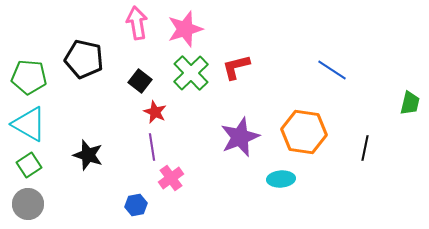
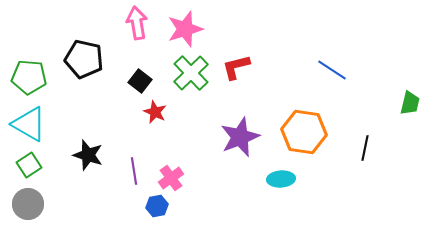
purple line: moved 18 px left, 24 px down
blue hexagon: moved 21 px right, 1 px down
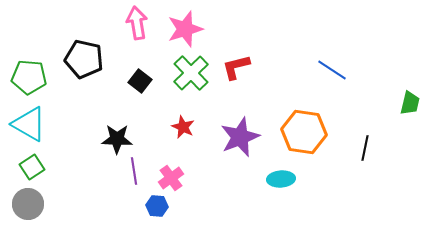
red star: moved 28 px right, 15 px down
black star: moved 29 px right, 16 px up; rotated 16 degrees counterclockwise
green square: moved 3 px right, 2 px down
blue hexagon: rotated 15 degrees clockwise
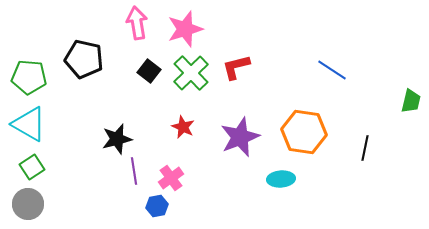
black square: moved 9 px right, 10 px up
green trapezoid: moved 1 px right, 2 px up
black star: rotated 16 degrees counterclockwise
blue hexagon: rotated 15 degrees counterclockwise
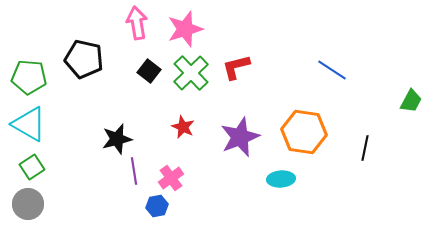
green trapezoid: rotated 15 degrees clockwise
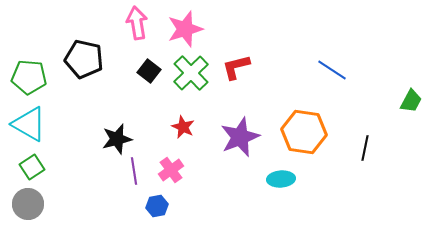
pink cross: moved 8 px up
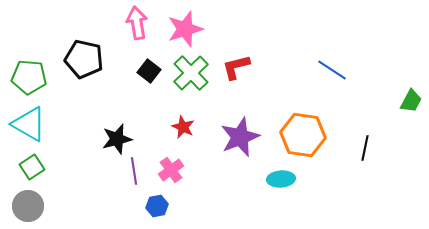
orange hexagon: moved 1 px left, 3 px down
gray circle: moved 2 px down
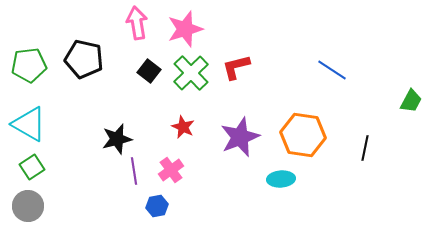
green pentagon: moved 12 px up; rotated 12 degrees counterclockwise
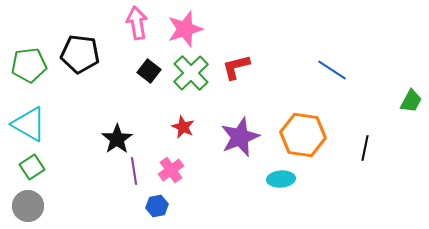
black pentagon: moved 4 px left, 5 px up; rotated 6 degrees counterclockwise
black star: rotated 20 degrees counterclockwise
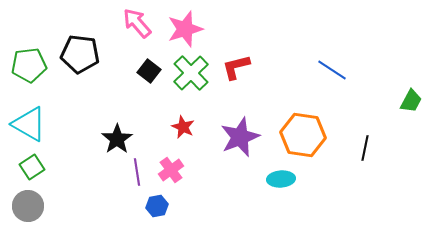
pink arrow: rotated 32 degrees counterclockwise
purple line: moved 3 px right, 1 px down
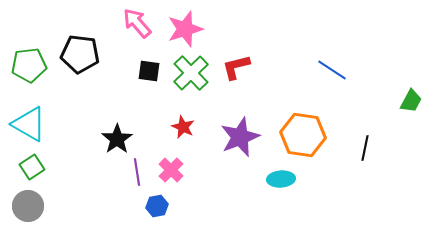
black square: rotated 30 degrees counterclockwise
pink cross: rotated 10 degrees counterclockwise
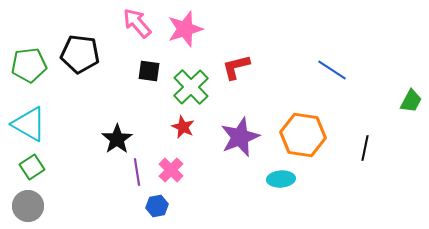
green cross: moved 14 px down
